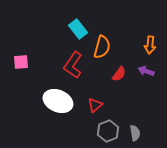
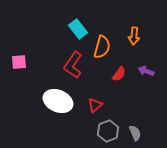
orange arrow: moved 16 px left, 9 px up
pink square: moved 2 px left
gray semicircle: rotated 14 degrees counterclockwise
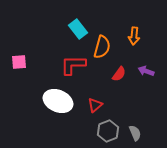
red L-shape: rotated 56 degrees clockwise
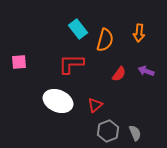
orange arrow: moved 5 px right, 3 px up
orange semicircle: moved 3 px right, 7 px up
red L-shape: moved 2 px left, 1 px up
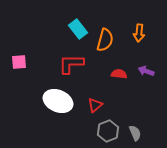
red semicircle: rotated 119 degrees counterclockwise
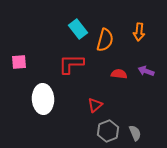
orange arrow: moved 1 px up
white ellipse: moved 15 px left, 2 px up; rotated 64 degrees clockwise
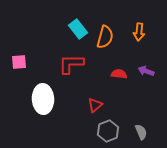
orange semicircle: moved 3 px up
gray semicircle: moved 6 px right, 1 px up
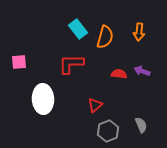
purple arrow: moved 4 px left
gray semicircle: moved 7 px up
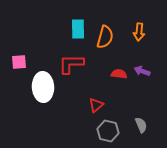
cyan rectangle: rotated 36 degrees clockwise
white ellipse: moved 12 px up
red triangle: moved 1 px right
gray hexagon: rotated 25 degrees counterclockwise
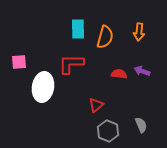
white ellipse: rotated 12 degrees clockwise
gray hexagon: rotated 10 degrees clockwise
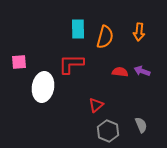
red semicircle: moved 1 px right, 2 px up
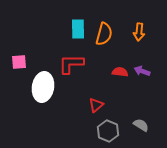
orange semicircle: moved 1 px left, 3 px up
gray semicircle: rotated 35 degrees counterclockwise
